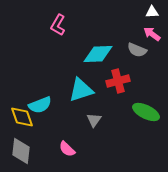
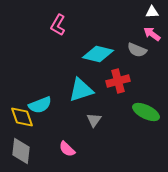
cyan diamond: rotated 16 degrees clockwise
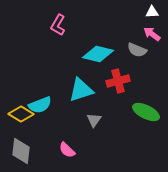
yellow diamond: moved 1 px left, 3 px up; rotated 40 degrees counterclockwise
pink semicircle: moved 1 px down
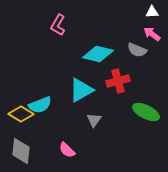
cyan triangle: rotated 12 degrees counterclockwise
